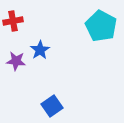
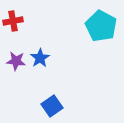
blue star: moved 8 px down
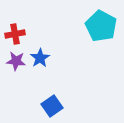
red cross: moved 2 px right, 13 px down
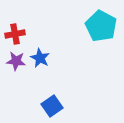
blue star: rotated 12 degrees counterclockwise
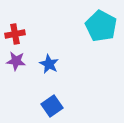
blue star: moved 9 px right, 6 px down
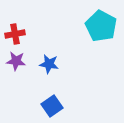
blue star: rotated 18 degrees counterclockwise
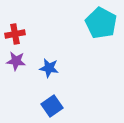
cyan pentagon: moved 3 px up
blue star: moved 4 px down
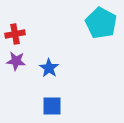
blue star: rotated 24 degrees clockwise
blue square: rotated 35 degrees clockwise
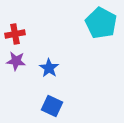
blue square: rotated 25 degrees clockwise
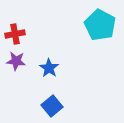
cyan pentagon: moved 1 px left, 2 px down
blue square: rotated 25 degrees clockwise
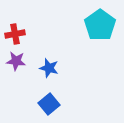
cyan pentagon: rotated 8 degrees clockwise
blue star: rotated 18 degrees counterclockwise
blue square: moved 3 px left, 2 px up
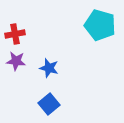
cyan pentagon: rotated 20 degrees counterclockwise
